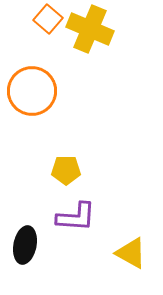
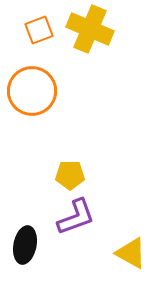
orange square: moved 9 px left, 11 px down; rotated 28 degrees clockwise
yellow pentagon: moved 4 px right, 5 px down
purple L-shape: rotated 24 degrees counterclockwise
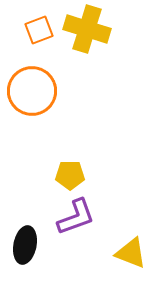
yellow cross: moved 3 px left; rotated 6 degrees counterclockwise
yellow triangle: rotated 8 degrees counterclockwise
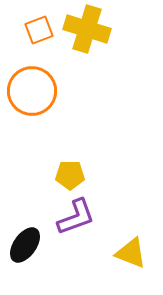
black ellipse: rotated 24 degrees clockwise
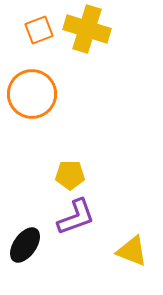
orange circle: moved 3 px down
yellow triangle: moved 1 px right, 2 px up
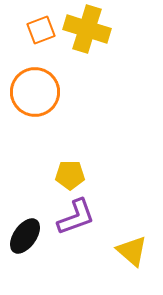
orange square: moved 2 px right
orange circle: moved 3 px right, 2 px up
black ellipse: moved 9 px up
yellow triangle: rotated 20 degrees clockwise
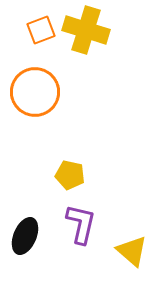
yellow cross: moved 1 px left, 1 px down
yellow pentagon: rotated 12 degrees clockwise
purple L-shape: moved 5 px right, 7 px down; rotated 57 degrees counterclockwise
black ellipse: rotated 12 degrees counterclockwise
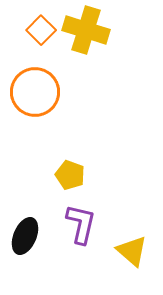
orange square: rotated 24 degrees counterclockwise
yellow pentagon: rotated 8 degrees clockwise
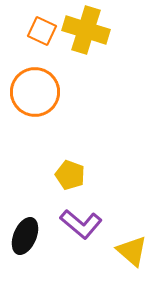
orange square: moved 1 px right, 1 px down; rotated 20 degrees counterclockwise
purple L-shape: rotated 117 degrees clockwise
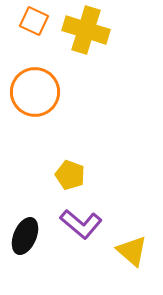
orange square: moved 8 px left, 10 px up
